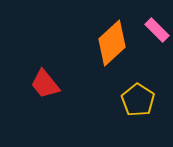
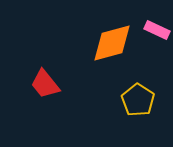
pink rectangle: rotated 20 degrees counterclockwise
orange diamond: rotated 27 degrees clockwise
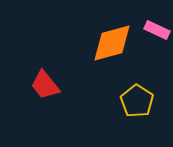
red trapezoid: moved 1 px down
yellow pentagon: moved 1 px left, 1 px down
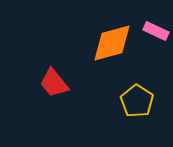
pink rectangle: moved 1 px left, 1 px down
red trapezoid: moved 9 px right, 2 px up
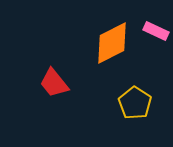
orange diamond: rotated 12 degrees counterclockwise
yellow pentagon: moved 2 px left, 2 px down
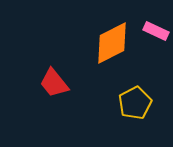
yellow pentagon: rotated 12 degrees clockwise
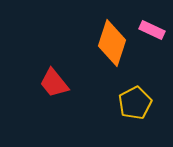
pink rectangle: moved 4 px left, 1 px up
orange diamond: rotated 45 degrees counterclockwise
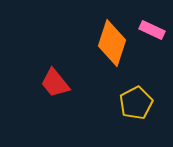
red trapezoid: moved 1 px right
yellow pentagon: moved 1 px right
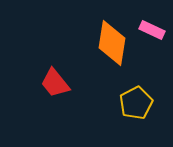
orange diamond: rotated 9 degrees counterclockwise
